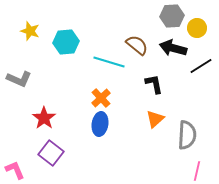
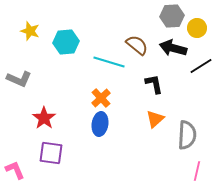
purple square: rotated 30 degrees counterclockwise
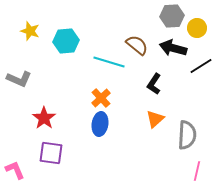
cyan hexagon: moved 1 px up
black L-shape: rotated 135 degrees counterclockwise
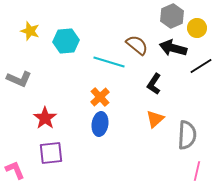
gray hexagon: rotated 20 degrees counterclockwise
orange cross: moved 1 px left, 1 px up
red star: moved 1 px right
purple square: rotated 15 degrees counterclockwise
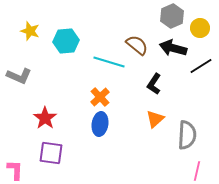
yellow circle: moved 3 px right
gray L-shape: moved 3 px up
purple square: rotated 15 degrees clockwise
pink L-shape: rotated 25 degrees clockwise
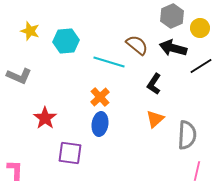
purple square: moved 19 px right
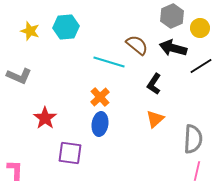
cyan hexagon: moved 14 px up
gray semicircle: moved 6 px right, 4 px down
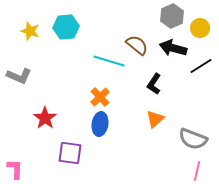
cyan line: moved 1 px up
gray semicircle: rotated 108 degrees clockwise
pink L-shape: moved 1 px up
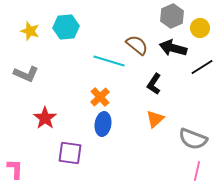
black line: moved 1 px right, 1 px down
gray L-shape: moved 7 px right, 2 px up
blue ellipse: moved 3 px right
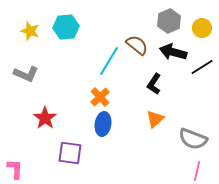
gray hexagon: moved 3 px left, 5 px down
yellow circle: moved 2 px right
black arrow: moved 4 px down
cyan line: rotated 76 degrees counterclockwise
